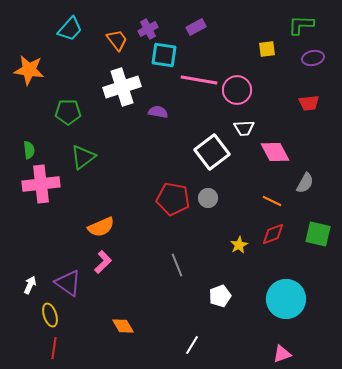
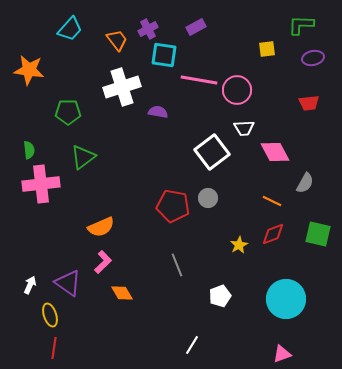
red pentagon: moved 7 px down
orange diamond: moved 1 px left, 33 px up
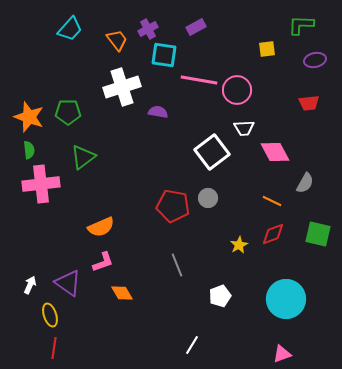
purple ellipse: moved 2 px right, 2 px down
orange star: moved 47 px down; rotated 12 degrees clockwise
pink L-shape: rotated 25 degrees clockwise
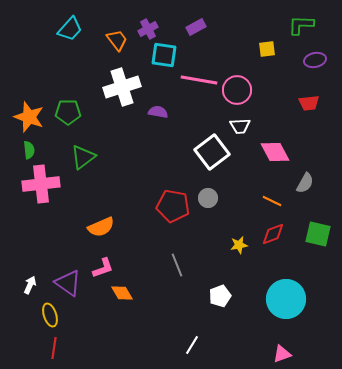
white trapezoid: moved 4 px left, 2 px up
yellow star: rotated 18 degrees clockwise
pink L-shape: moved 6 px down
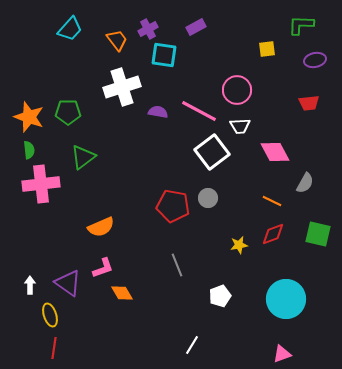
pink line: moved 31 px down; rotated 18 degrees clockwise
white arrow: rotated 24 degrees counterclockwise
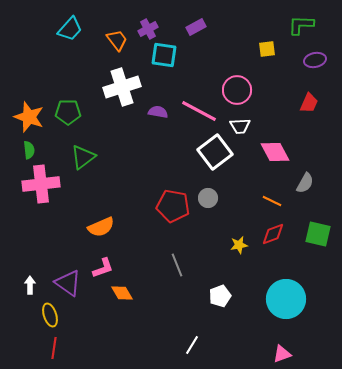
red trapezoid: rotated 60 degrees counterclockwise
white square: moved 3 px right
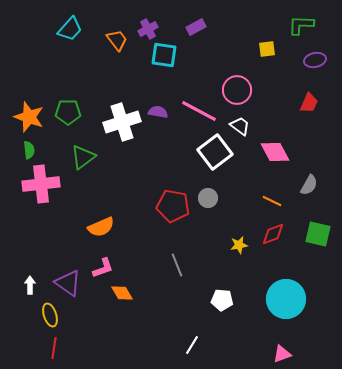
white cross: moved 35 px down
white trapezoid: rotated 140 degrees counterclockwise
gray semicircle: moved 4 px right, 2 px down
white pentagon: moved 2 px right, 4 px down; rotated 25 degrees clockwise
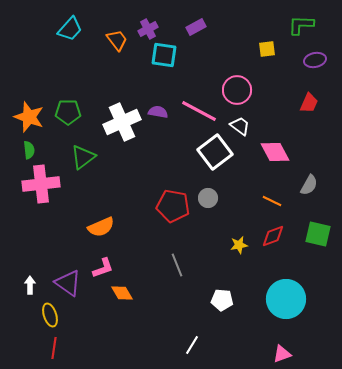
white cross: rotated 6 degrees counterclockwise
red diamond: moved 2 px down
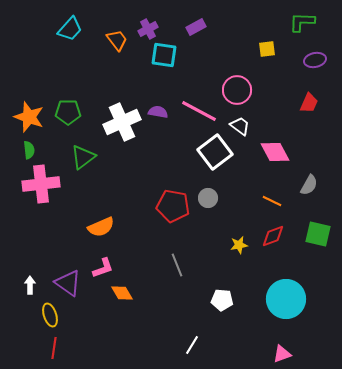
green L-shape: moved 1 px right, 3 px up
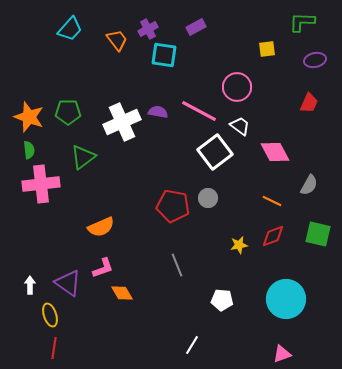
pink circle: moved 3 px up
